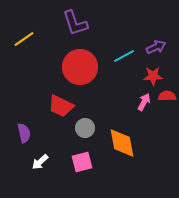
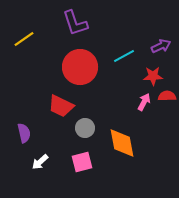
purple arrow: moved 5 px right, 1 px up
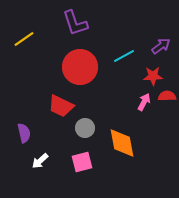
purple arrow: rotated 12 degrees counterclockwise
white arrow: moved 1 px up
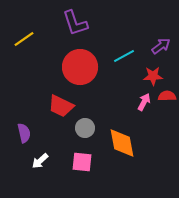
pink square: rotated 20 degrees clockwise
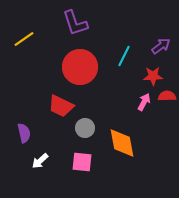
cyan line: rotated 35 degrees counterclockwise
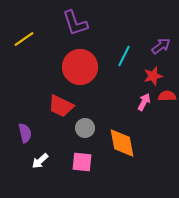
red star: rotated 12 degrees counterclockwise
purple semicircle: moved 1 px right
